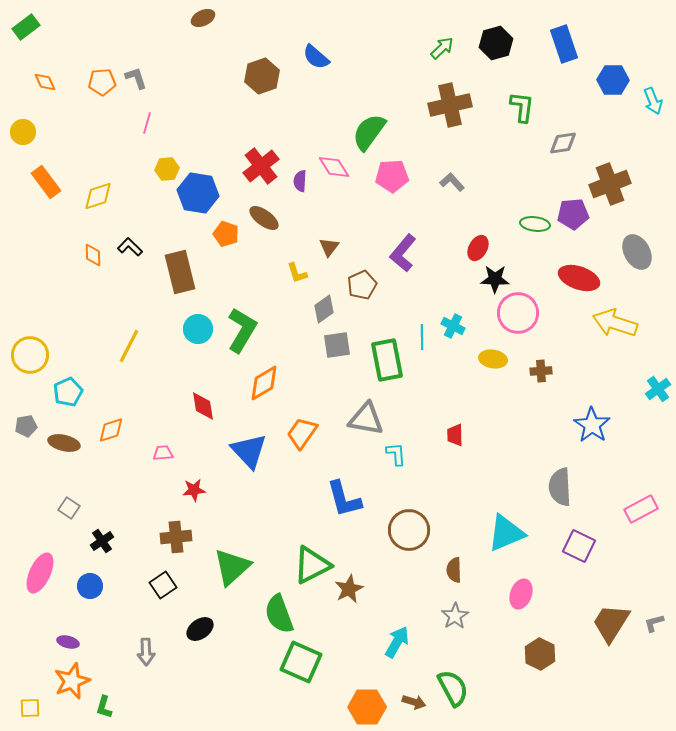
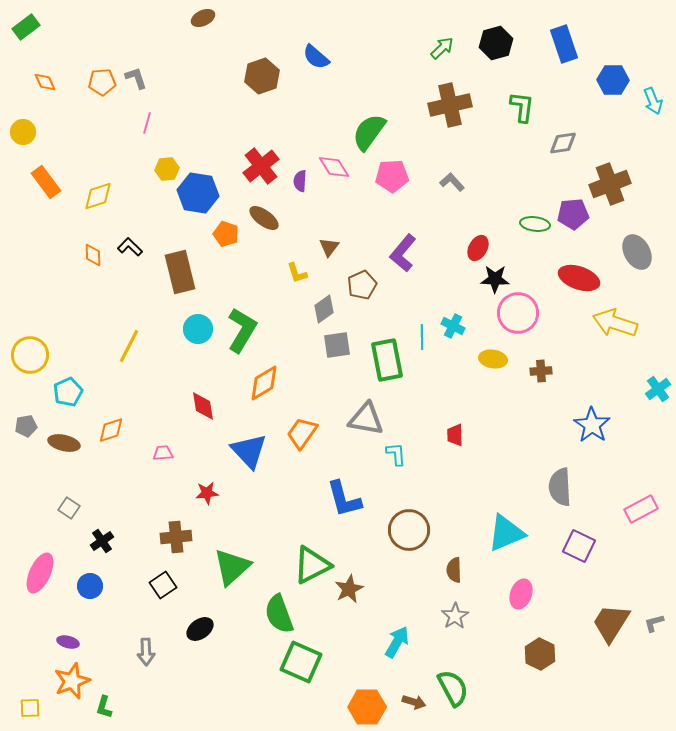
red star at (194, 490): moved 13 px right, 3 px down
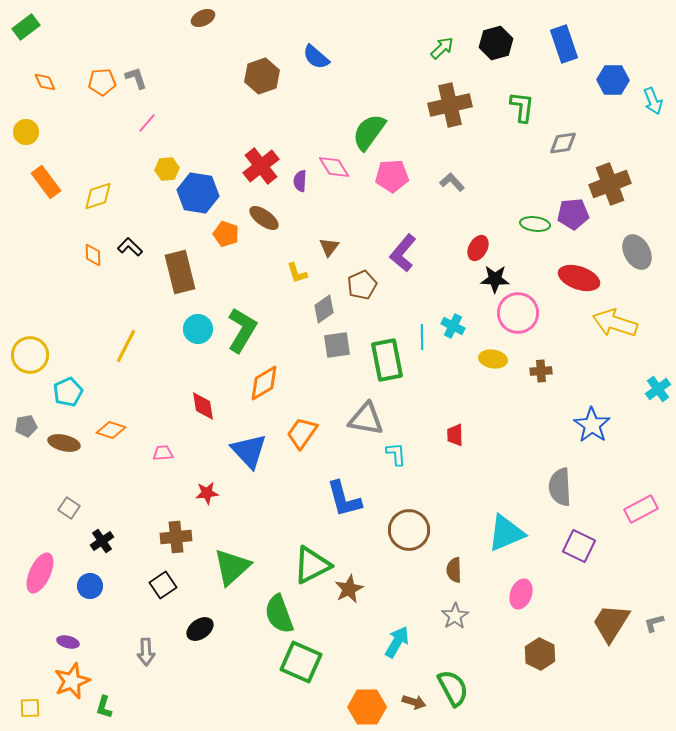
pink line at (147, 123): rotated 25 degrees clockwise
yellow circle at (23, 132): moved 3 px right
yellow line at (129, 346): moved 3 px left
orange diamond at (111, 430): rotated 36 degrees clockwise
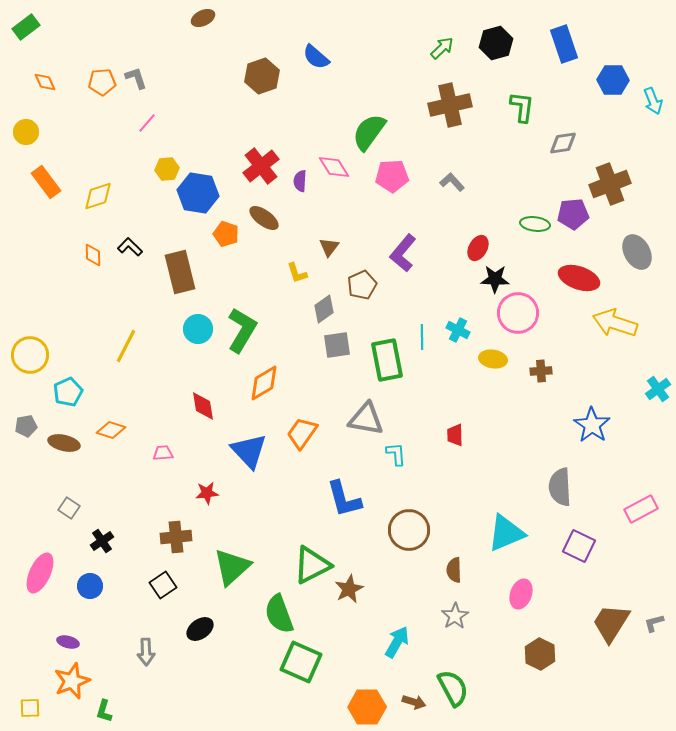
cyan cross at (453, 326): moved 5 px right, 4 px down
green L-shape at (104, 707): moved 4 px down
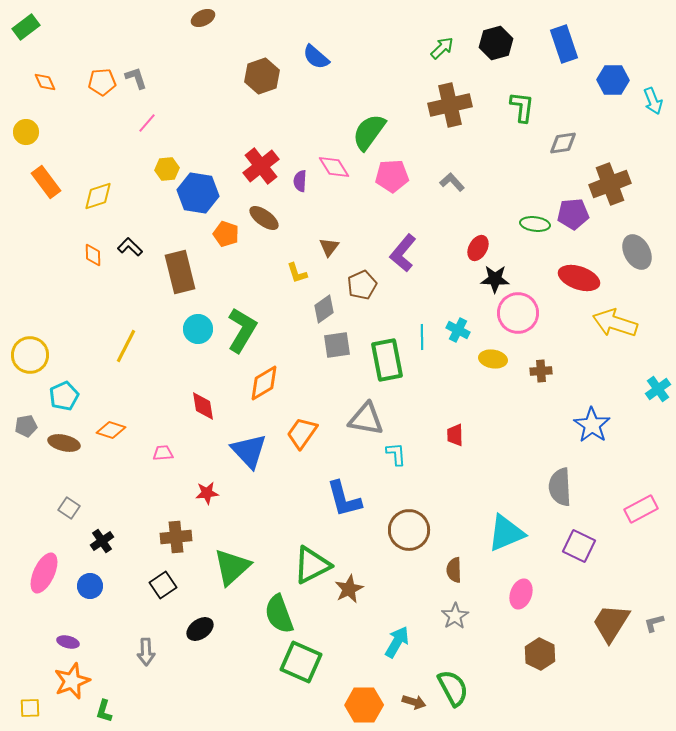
cyan pentagon at (68, 392): moved 4 px left, 4 px down
pink ellipse at (40, 573): moved 4 px right
orange hexagon at (367, 707): moved 3 px left, 2 px up
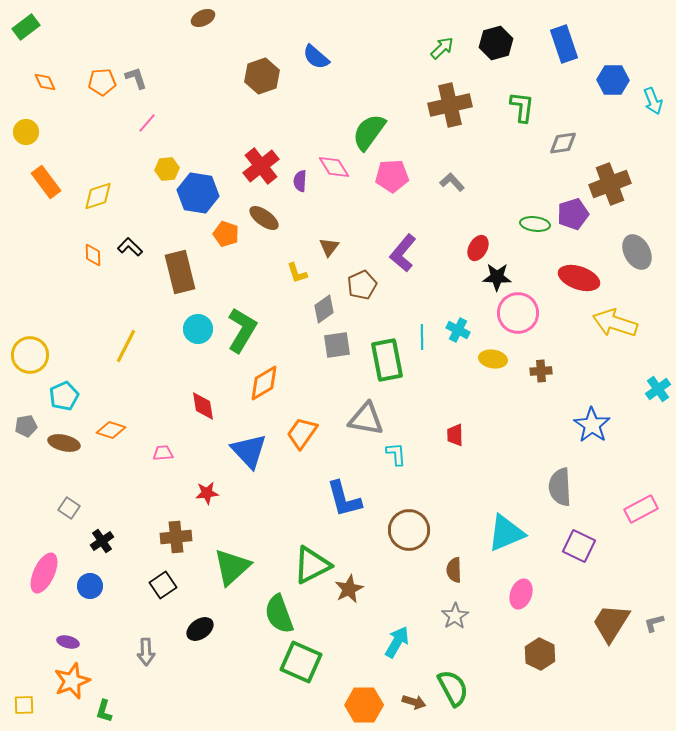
purple pentagon at (573, 214): rotated 12 degrees counterclockwise
black star at (495, 279): moved 2 px right, 2 px up
yellow square at (30, 708): moved 6 px left, 3 px up
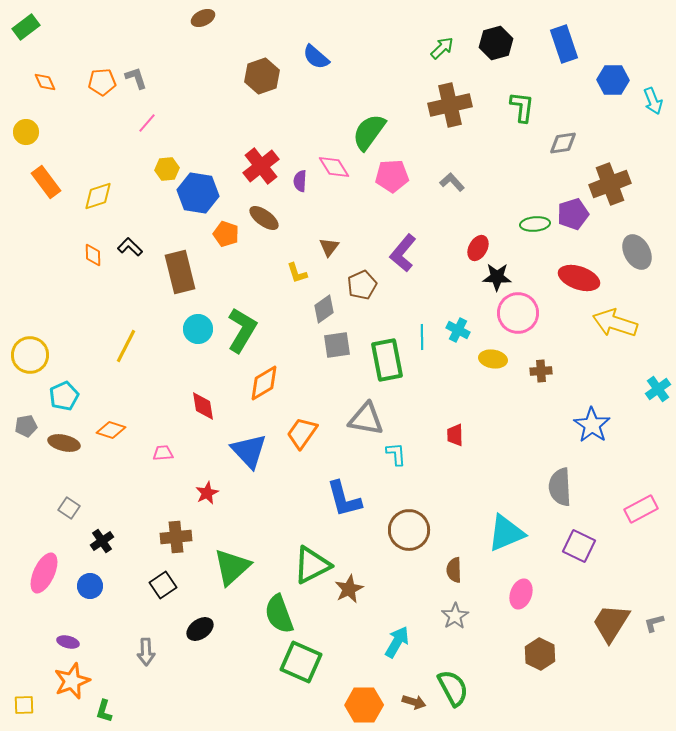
green ellipse at (535, 224): rotated 12 degrees counterclockwise
red star at (207, 493): rotated 20 degrees counterclockwise
